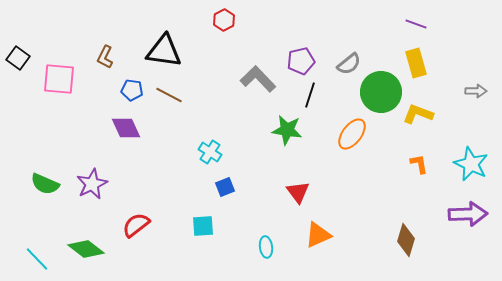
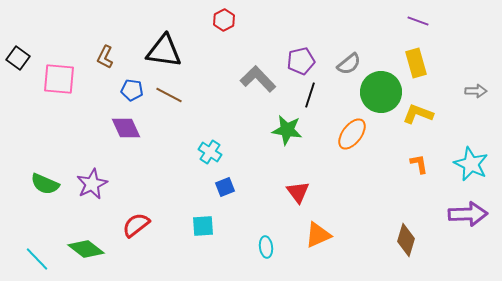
purple line: moved 2 px right, 3 px up
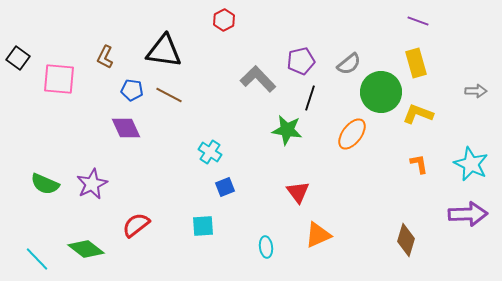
black line: moved 3 px down
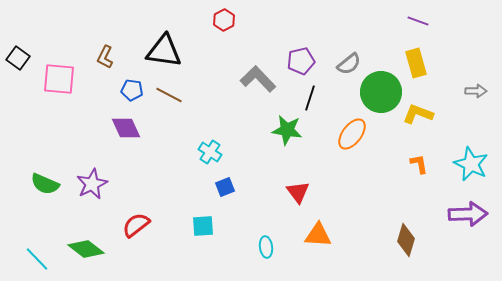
orange triangle: rotated 28 degrees clockwise
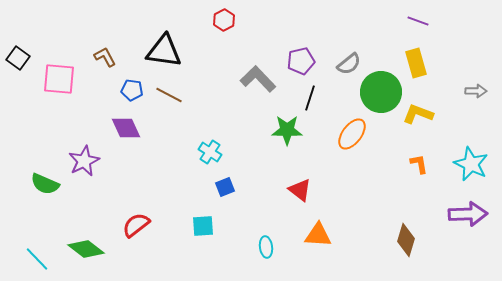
brown L-shape: rotated 125 degrees clockwise
green star: rotated 8 degrees counterclockwise
purple star: moved 8 px left, 23 px up
red triangle: moved 2 px right, 2 px up; rotated 15 degrees counterclockwise
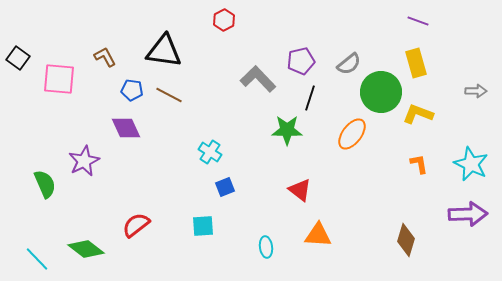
green semicircle: rotated 136 degrees counterclockwise
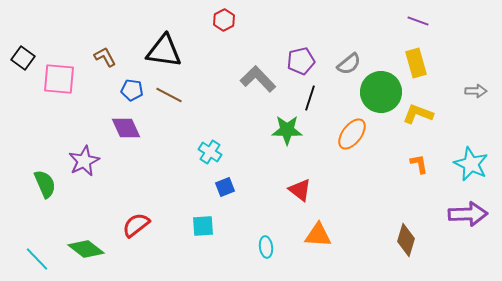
black square: moved 5 px right
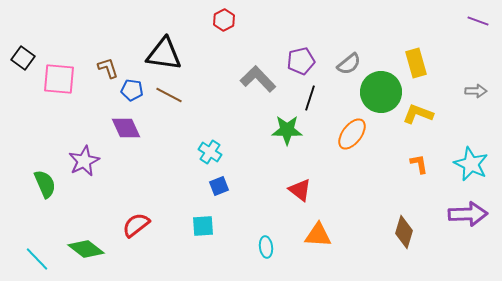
purple line: moved 60 px right
black triangle: moved 3 px down
brown L-shape: moved 3 px right, 11 px down; rotated 10 degrees clockwise
blue square: moved 6 px left, 1 px up
brown diamond: moved 2 px left, 8 px up
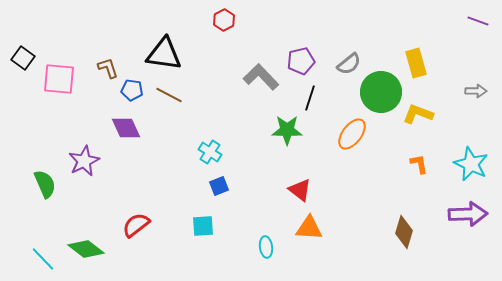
gray L-shape: moved 3 px right, 2 px up
orange triangle: moved 9 px left, 7 px up
cyan line: moved 6 px right
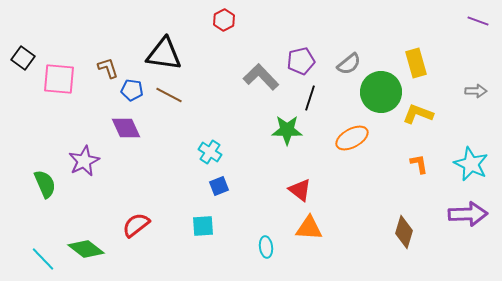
orange ellipse: moved 4 px down; rotated 24 degrees clockwise
